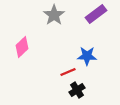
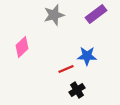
gray star: rotated 20 degrees clockwise
red line: moved 2 px left, 3 px up
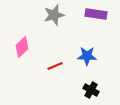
purple rectangle: rotated 45 degrees clockwise
red line: moved 11 px left, 3 px up
black cross: moved 14 px right; rotated 28 degrees counterclockwise
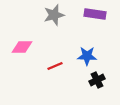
purple rectangle: moved 1 px left
pink diamond: rotated 45 degrees clockwise
black cross: moved 6 px right, 10 px up; rotated 35 degrees clockwise
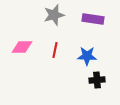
purple rectangle: moved 2 px left, 5 px down
red line: moved 16 px up; rotated 56 degrees counterclockwise
black cross: rotated 21 degrees clockwise
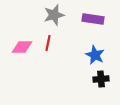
red line: moved 7 px left, 7 px up
blue star: moved 8 px right, 1 px up; rotated 24 degrees clockwise
black cross: moved 4 px right, 1 px up
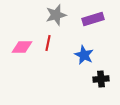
gray star: moved 2 px right
purple rectangle: rotated 25 degrees counterclockwise
blue star: moved 11 px left
